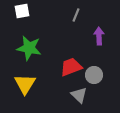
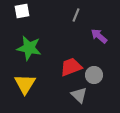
purple arrow: rotated 48 degrees counterclockwise
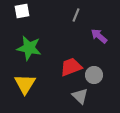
gray triangle: moved 1 px right, 1 px down
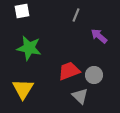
red trapezoid: moved 2 px left, 4 px down
yellow triangle: moved 2 px left, 5 px down
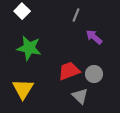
white square: rotated 35 degrees counterclockwise
purple arrow: moved 5 px left, 1 px down
gray circle: moved 1 px up
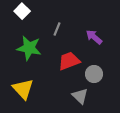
gray line: moved 19 px left, 14 px down
red trapezoid: moved 10 px up
yellow triangle: rotated 15 degrees counterclockwise
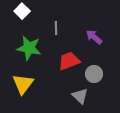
gray line: moved 1 px left, 1 px up; rotated 24 degrees counterclockwise
yellow triangle: moved 5 px up; rotated 20 degrees clockwise
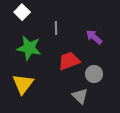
white square: moved 1 px down
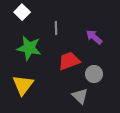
yellow triangle: moved 1 px down
